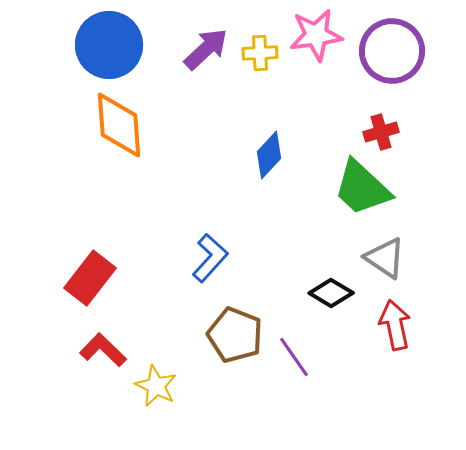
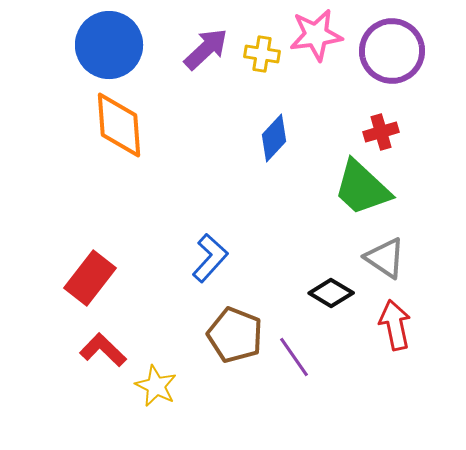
yellow cross: moved 2 px right, 1 px down; rotated 12 degrees clockwise
blue diamond: moved 5 px right, 17 px up
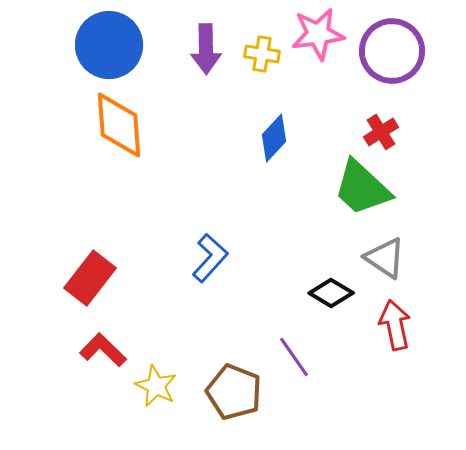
pink star: moved 2 px right, 1 px up
purple arrow: rotated 132 degrees clockwise
red cross: rotated 16 degrees counterclockwise
brown pentagon: moved 1 px left, 57 px down
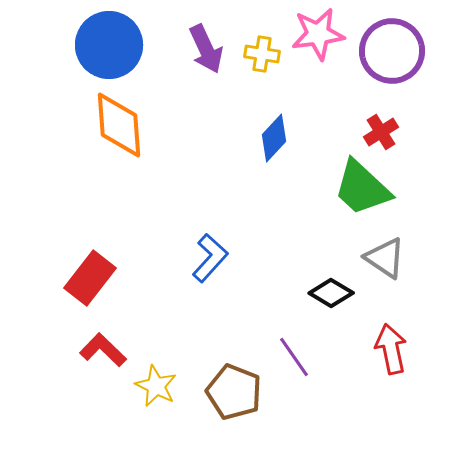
purple arrow: rotated 24 degrees counterclockwise
red arrow: moved 4 px left, 24 px down
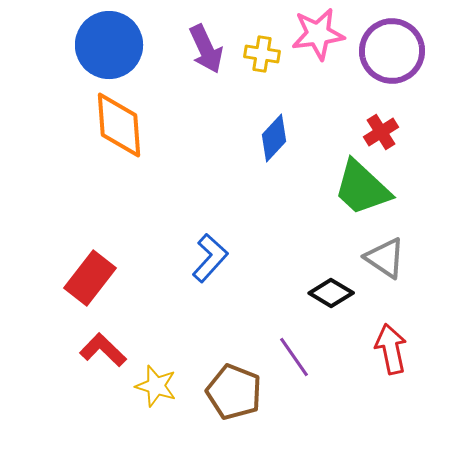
yellow star: rotated 9 degrees counterclockwise
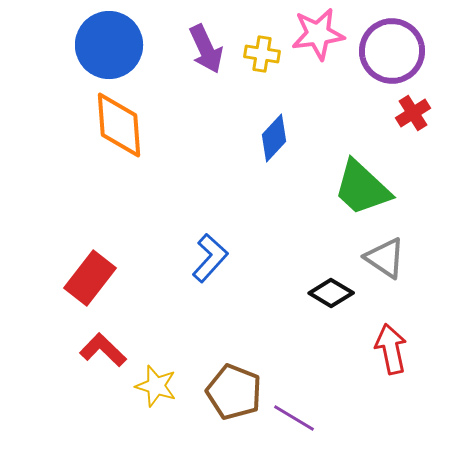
red cross: moved 32 px right, 19 px up
purple line: moved 61 px down; rotated 24 degrees counterclockwise
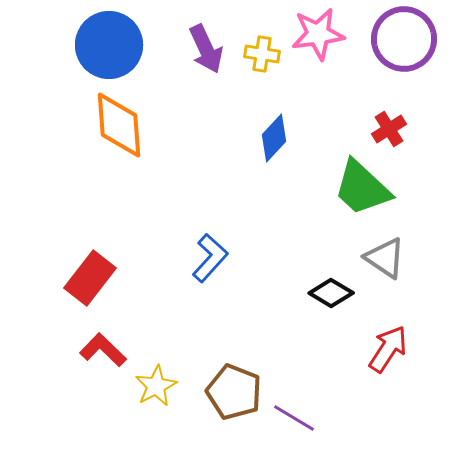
purple circle: moved 12 px right, 12 px up
red cross: moved 24 px left, 16 px down
red arrow: moved 3 px left; rotated 45 degrees clockwise
yellow star: rotated 27 degrees clockwise
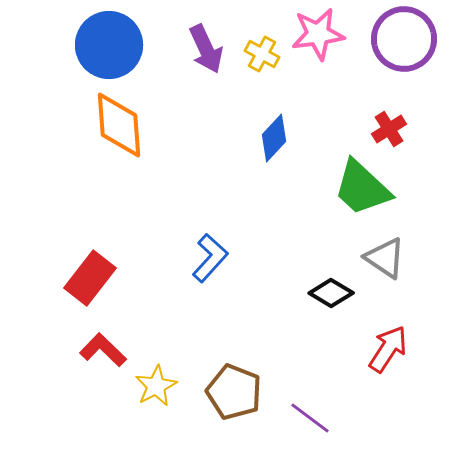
yellow cross: rotated 20 degrees clockwise
purple line: moved 16 px right; rotated 6 degrees clockwise
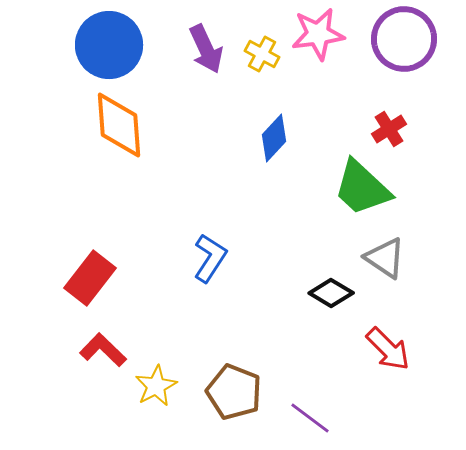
blue L-shape: rotated 9 degrees counterclockwise
red arrow: rotated 102 degrees clockwise
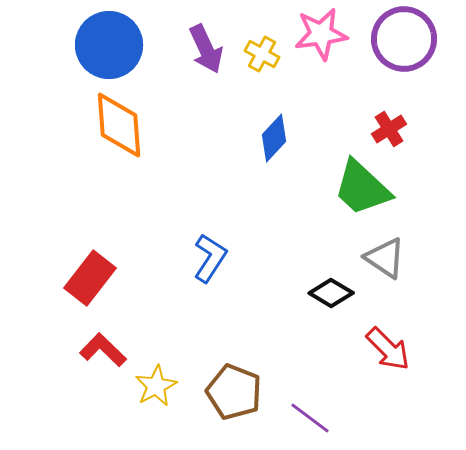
pink star: moved 3 px right
